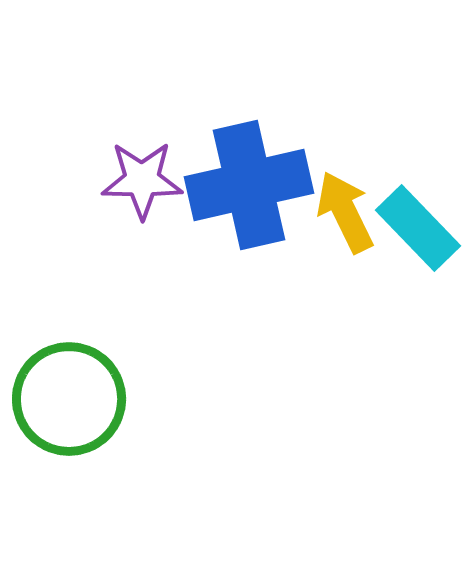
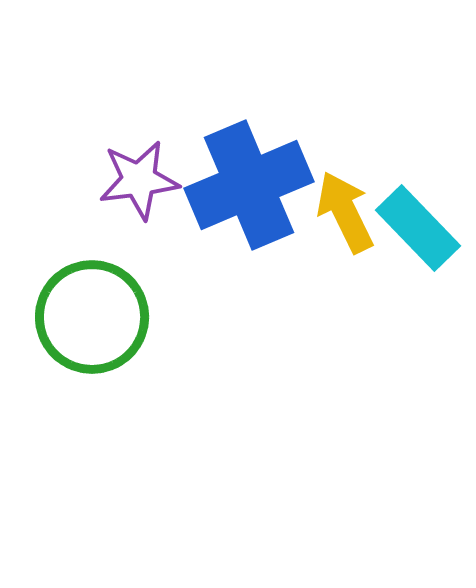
purple star: moved 3 px left; rotated 8 degrees counterclockwise
blue cross: rotated 10 degrees counterclockwise
green circle: moved 23 px right, 82 px up
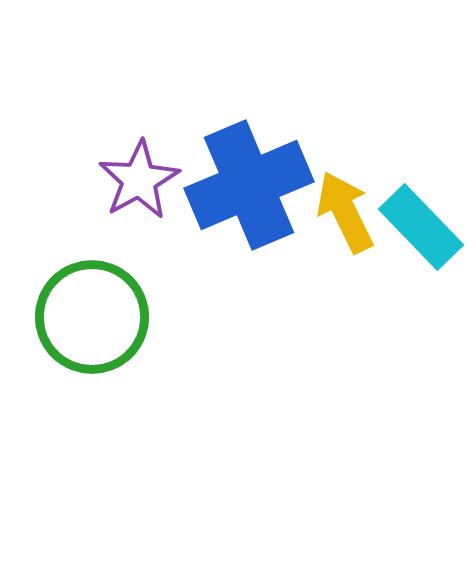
purple star: rotated 22 degrees counterclockwise
cyan rectangle: moved 3 px right, 1 px up
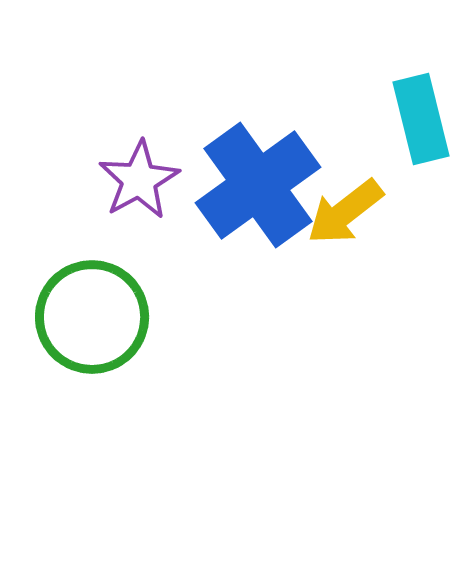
blue cross: moved 9 px right; rotated 13 degrees counterclockwise
yellow arrow: rotated 102 degrees counterclockwise
cyan rectangle: moved 108 px up; rotated 30 degrees clockwise
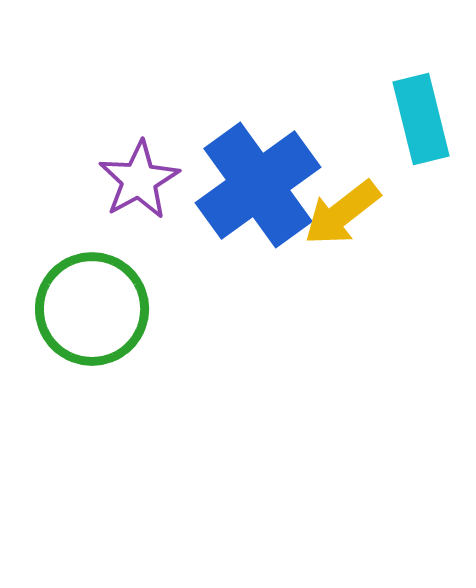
yellow arrow: moved 3 px left, 1 px down
green circle: moved 8 px up
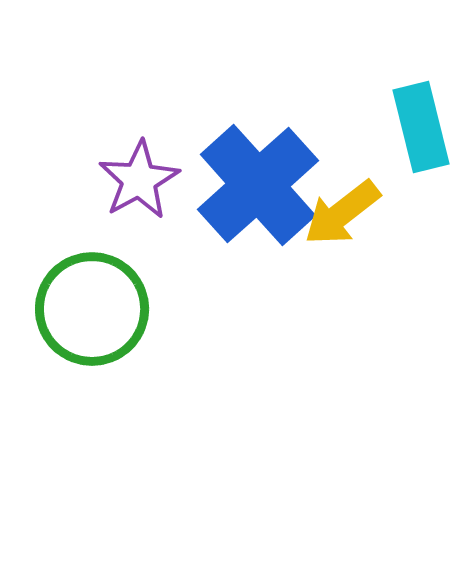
cyan rectangle: moved 8 px down
blue cross: rotated 6 degrees counterclockwise
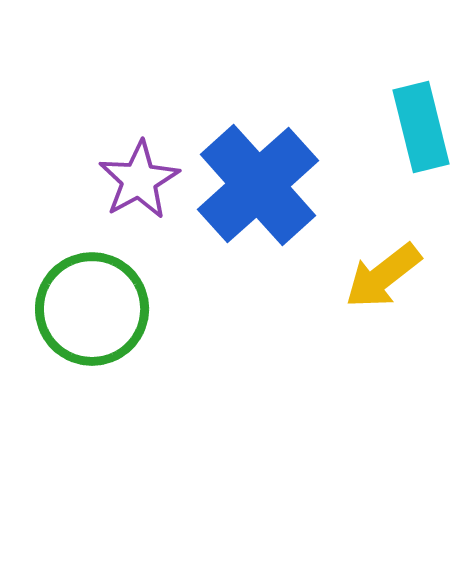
yellow arrow: moved 41 px right, 63 px down
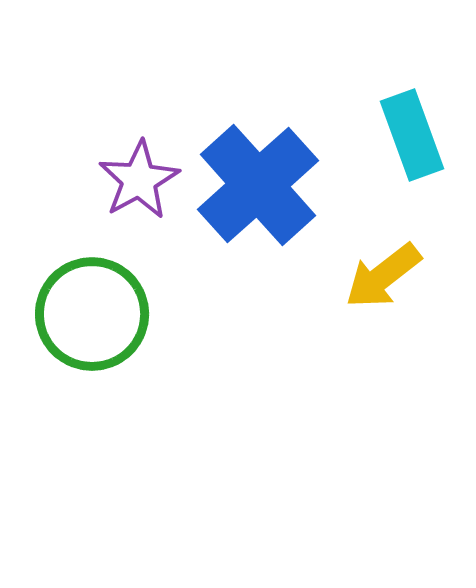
cyan rectangle: moved 9 px left, 8 px down; rotated 6 degrees counterclockwise
green circle: moved 5 px down
